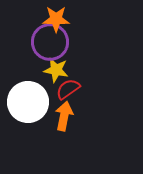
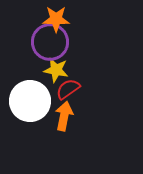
white circle: moved 2 px right, 1 px up
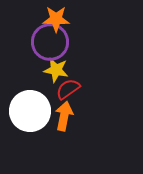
white circle: moved 10 px down
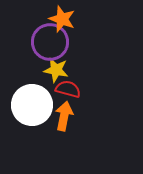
orange star: moved 6 px right; rotated 20 degrees clockwise
red semicircle: rotated 50 degrees clockwise
white circle: moved 2 px right, 6 px up
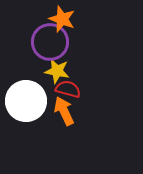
yellow star: moved 1 px right, 1 px down
white circle: moved 6 px left, 4 px up
orange arrow: moved 5 px up; rotated 36 degrees counterclockwise
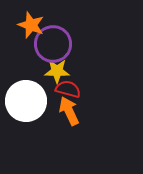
orange star: moved 31 px left, 6 px down
purple circle: moved 3 px right, 2 px down
yellow star: rotated 10 degrees counterclockwise
orange arrow: moved 5 px right
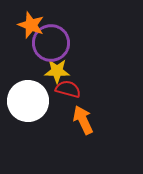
purple circle: moved 2 px left, 1 px up
white circle: moved 2 px right
orange arrow: moved 14 px right, 9 px down
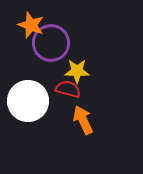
yellow star: moved 20 px right
